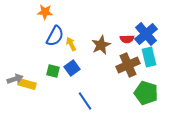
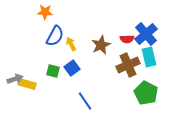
green pentagon: rotated 10 degrees clockwise
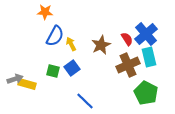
red semicircle: rotated 120 degrees counterclockwise
blue line: rotated 12 degrees counterclockwise
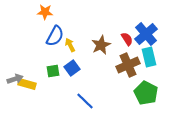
yellow arrow: moved 1 px left, 1 px down
green square: rotated 24 degrees counterclockwise
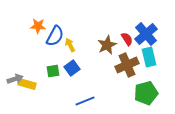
orange star: moved 7 px left, 14 px down
brown star: moved 6 px right
brown cross: moved 1 px left
green pentagon: rotated 30 degrees clockwise
blue line: rotated 66 degrees counterclockwise
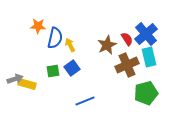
blue semicircle: moved 2 px down; rotated 15 degrees counterclockwise
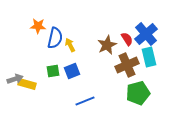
blue square: moved 3 px down; rotated 14 degrees clockwise
green pentagon: moved 8 px left
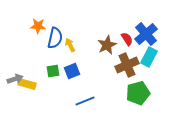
cyan rectangle: rotated 42 degrees clockwise
